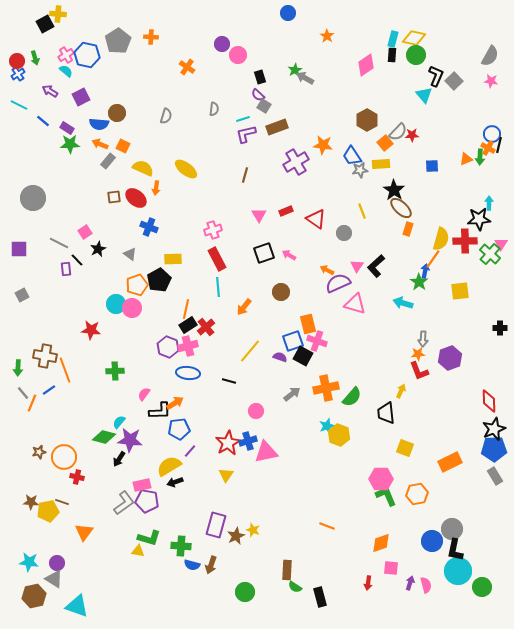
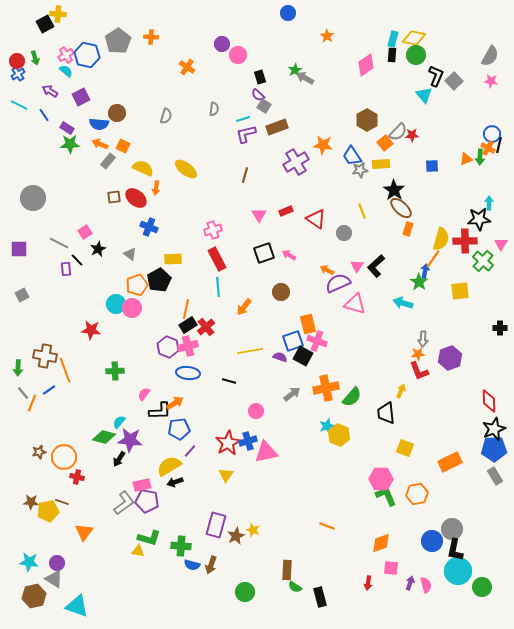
blue line at (43, 121): moved 1 px right, 6 px up; rotated 16 degrees clockwise
green cross at (490, 254): moved 7 px left, 7 px down
yellow line at (250, 351): rotated 40 degrees clockwise
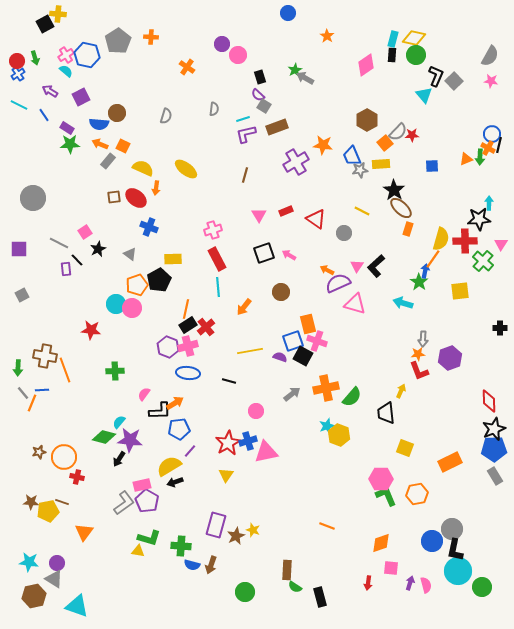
blue trapezoid at (352, 156): rotated 10 degrees clockwise
yellow line at (362, 211): rotated 42 degrees counterclockwise
blue line at (49, 390): moved 7 px left; rotated 32 degrees clockwise
purple pentagon at (147, 501): rotated 20 degrees clockwise
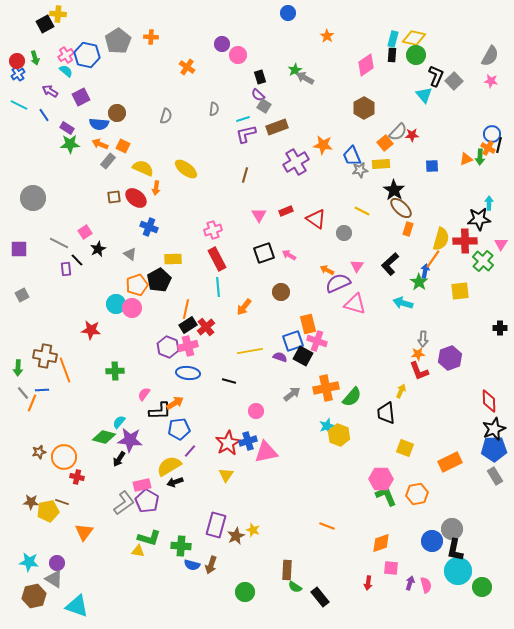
brown hexagon at (367, 120): moved 3 px left, 12 px up
black L-shape at (376, 266): moved 14 px right, 2 px up
black rectangle at (320, 597): rotated 24 degrees counterclockwise
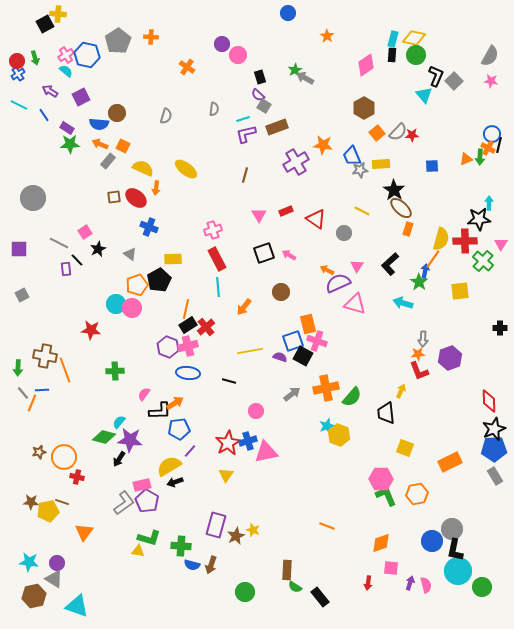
orange square at (385, 143): moved 8 px left, 10 px up
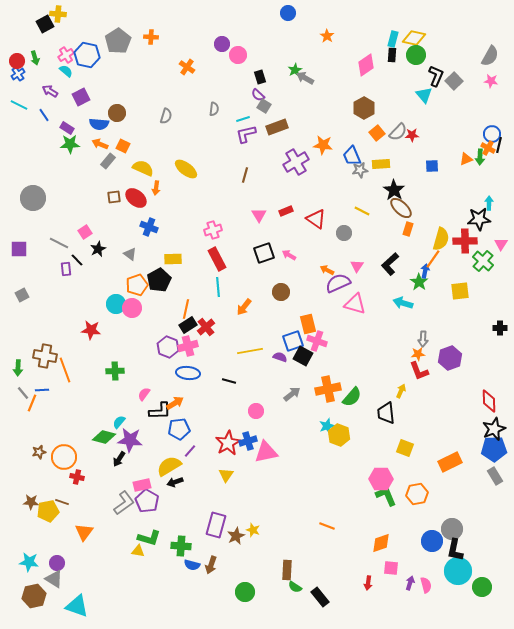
orange cross at (326, 388): moved 2 px right, 1 px down
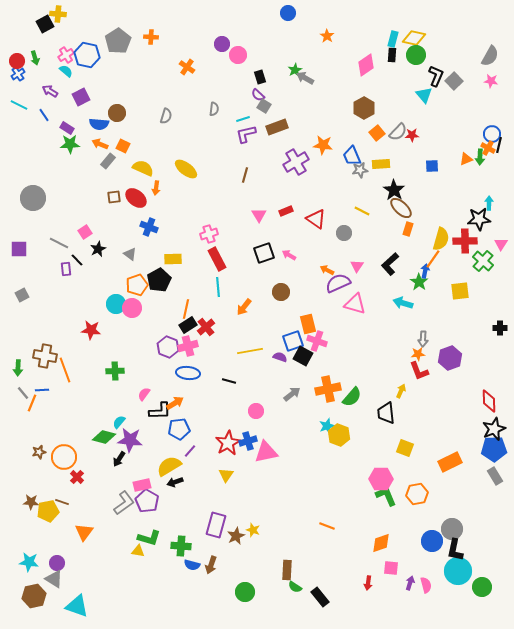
pink cross at (213, 230): moved 4 px left, 4 px down
red cross at (77, 477): rotated 32 degrees clockwise
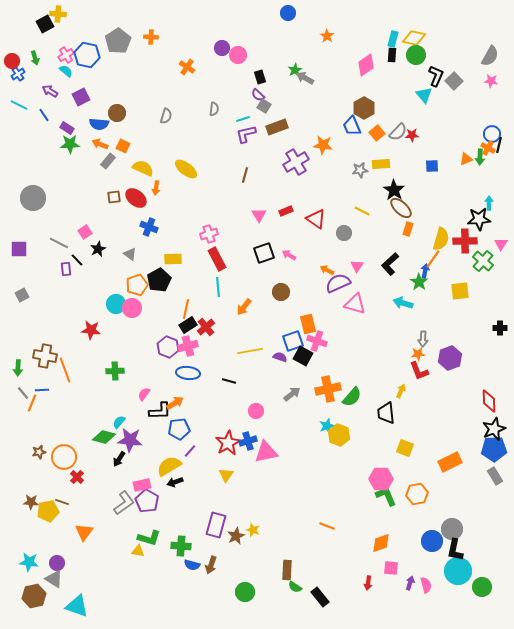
purple circle at (222, 44): moved 4 px down
red circle at (17, 61): moved 5 px left
blue trapezoid at (352, 156): moved 30 px up
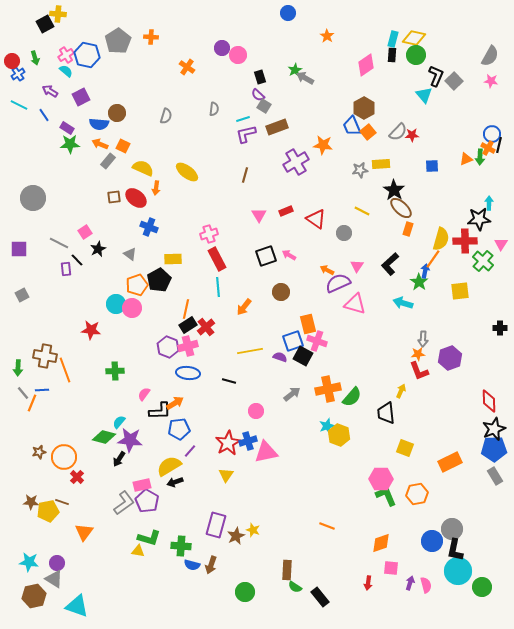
orange square at (377, 133): moved 9 px left, 1 px up
yellow ellipse at (186, 169): moved 1 px right, 3 px down
black square at (264, 253): moved 2 px right, 3 px down
